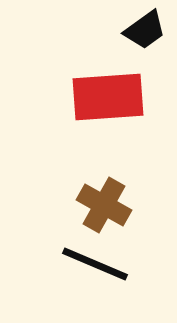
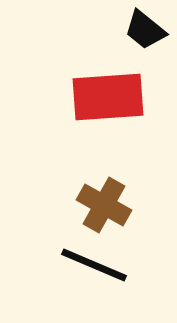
black trapezoid: rotated 75 degrees clockwise
black line: moved 1 px left, 1 px down
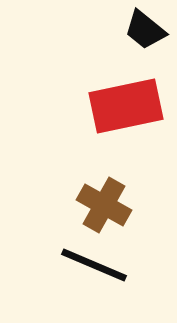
red rectangle: moved 18 px right, 9 px down; rotated 8 degrees counterclockwise
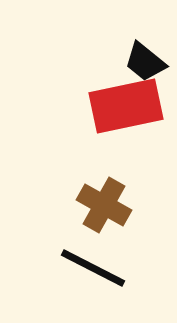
black trapezoid: moved 32 px down
black line: moved 1 px left, 3 px down; rotated 4 degrees clockwise
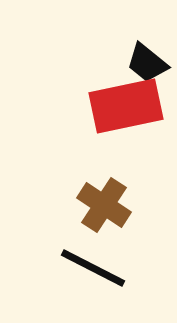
black trapezoid: moved 2 px right, 1 px down
brown cross: rotated 4 degrees clockwise
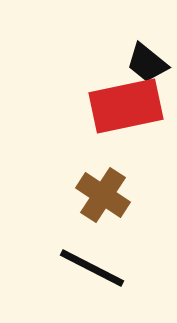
brown cross: moved 1 px left, 10 px up
black line: moved 1 px left
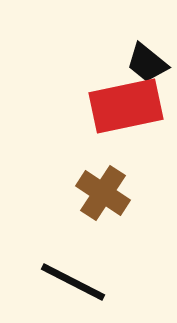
brown cross: moved 2 px up
black line: moved 19 px left, 14 px down
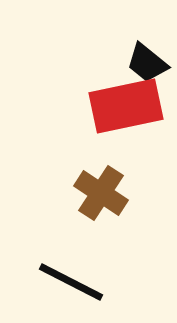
brown cross: moved 2 px left
black line: moved 2 px left
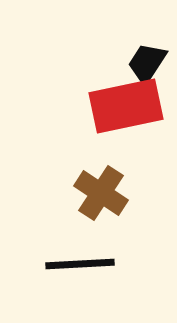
black trapezoid: rotated 84 degrees clockwise
black line: moved 9 px right, 18 px up; rotated 30 degrees counterclockwise
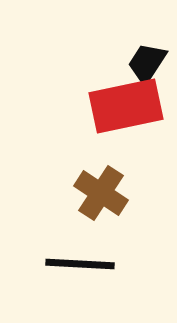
black line: rotated 6 degrees clockwise
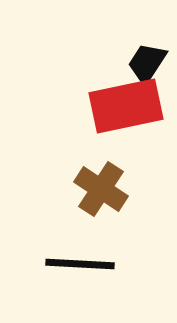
brown cross: moved 4 px up
